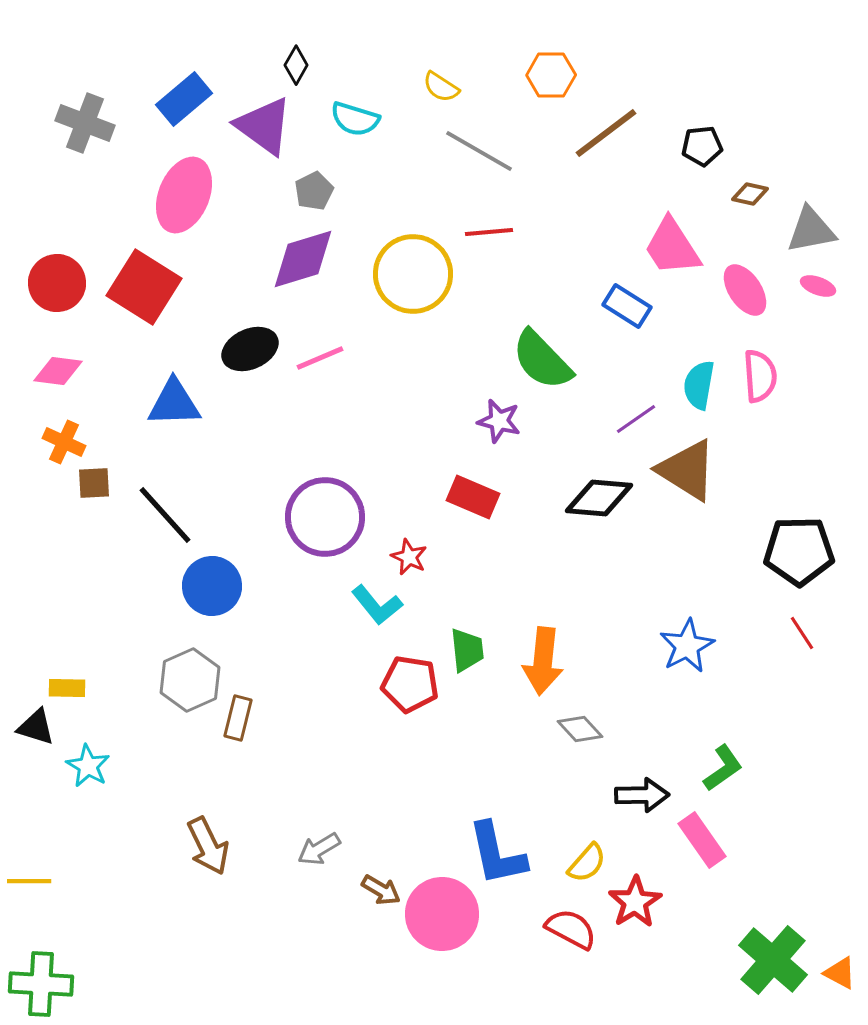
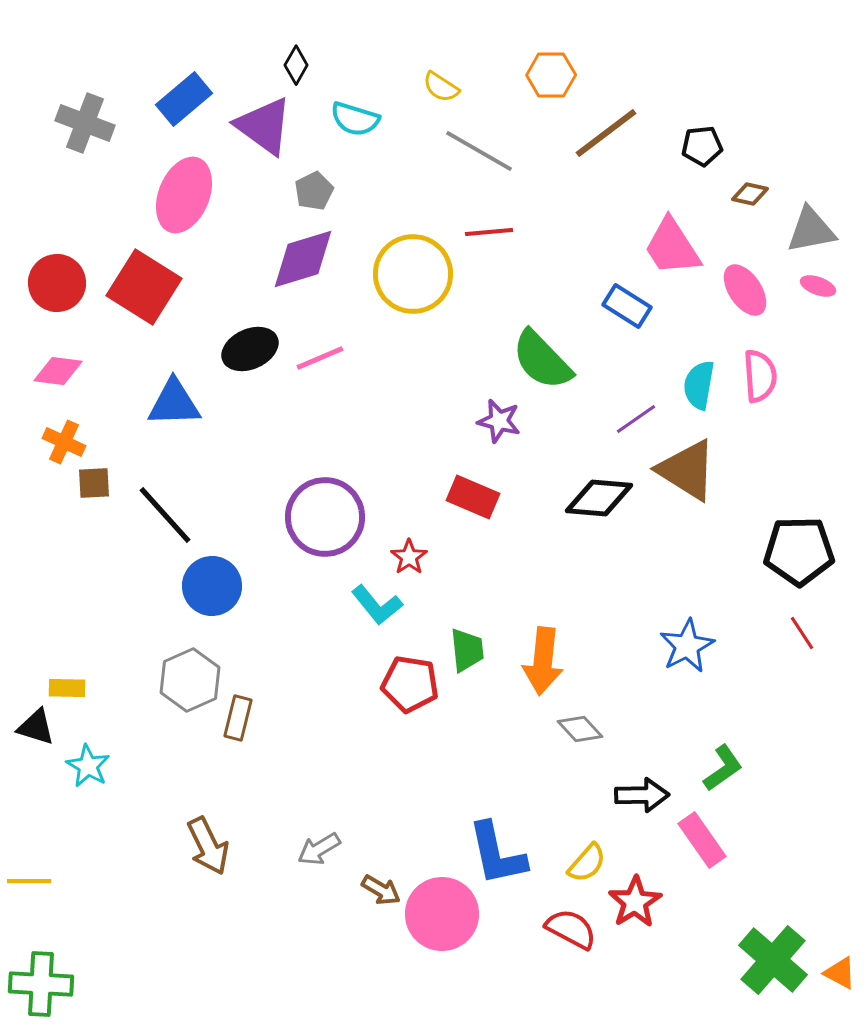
red star at (409, 557): rotated 12 degrees clockwise
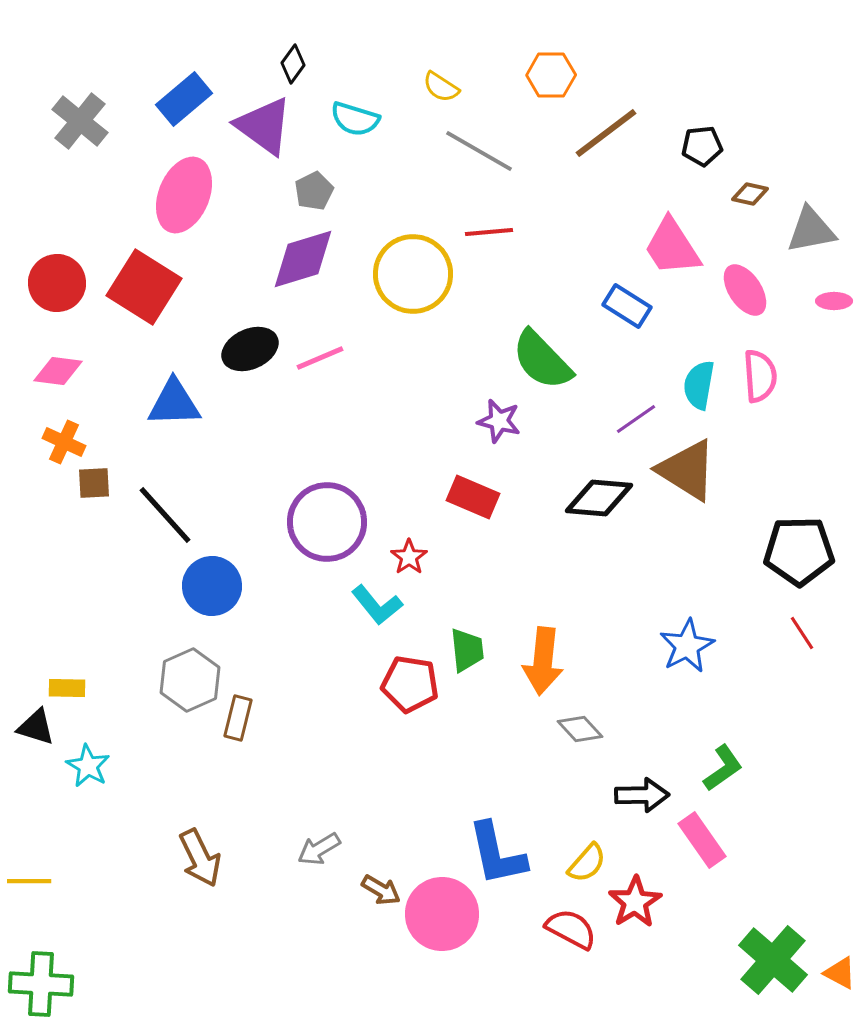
black diamond at (296, 65): moved 3 px left, 1 px up; rotated 6 degrees clockwise
gray cross at (85, 123): moved 5 px left, 2 px up; rotated 18 degrees clockwise
pink ellipse at (818, 286): moved 16 px right, 15 px down; rotated 20 degrees counterclockwise
purple circle at (325, 517): moved 2 px right, 5 px down
brown arrow at (208, 846): moved 8 px left, 12 px down
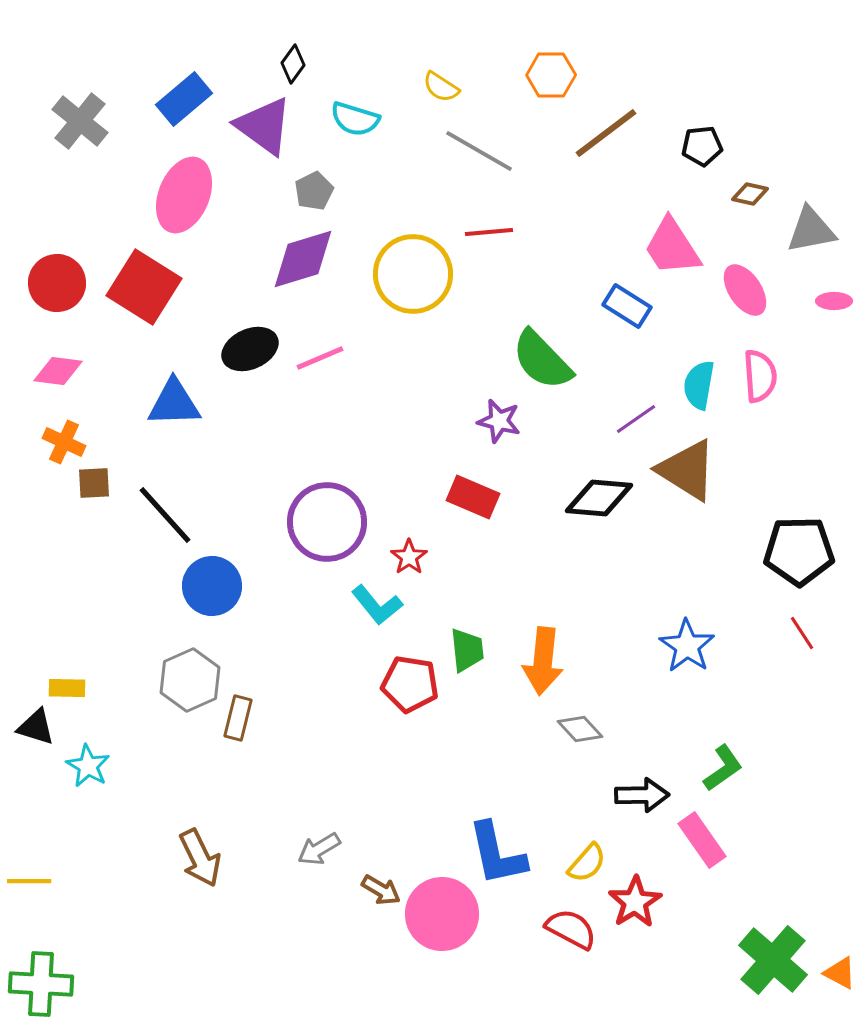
blue star at (687, 646): rotated 10 degrees counterclockwise
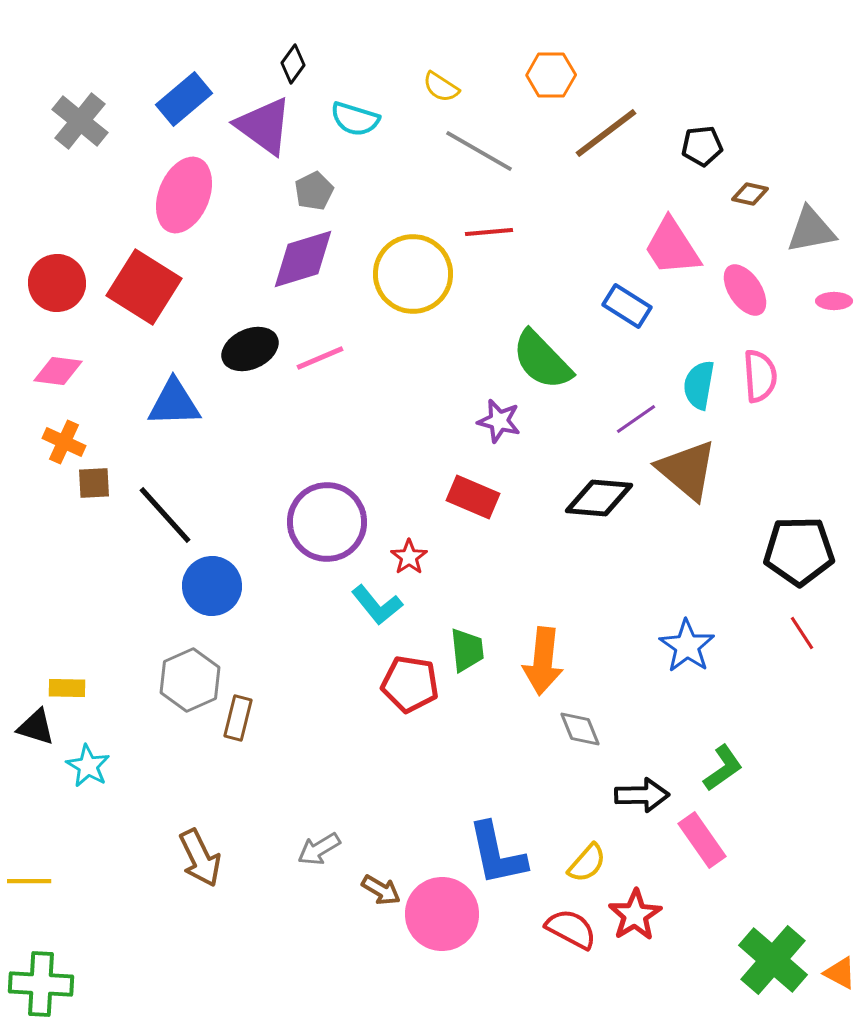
brown triangle at (687, 470): rotated 8 degrees clockwise
gray diamond at (580, 729): rotated 21 degrees clockwise
red star at (635, 902): moved 13 px down
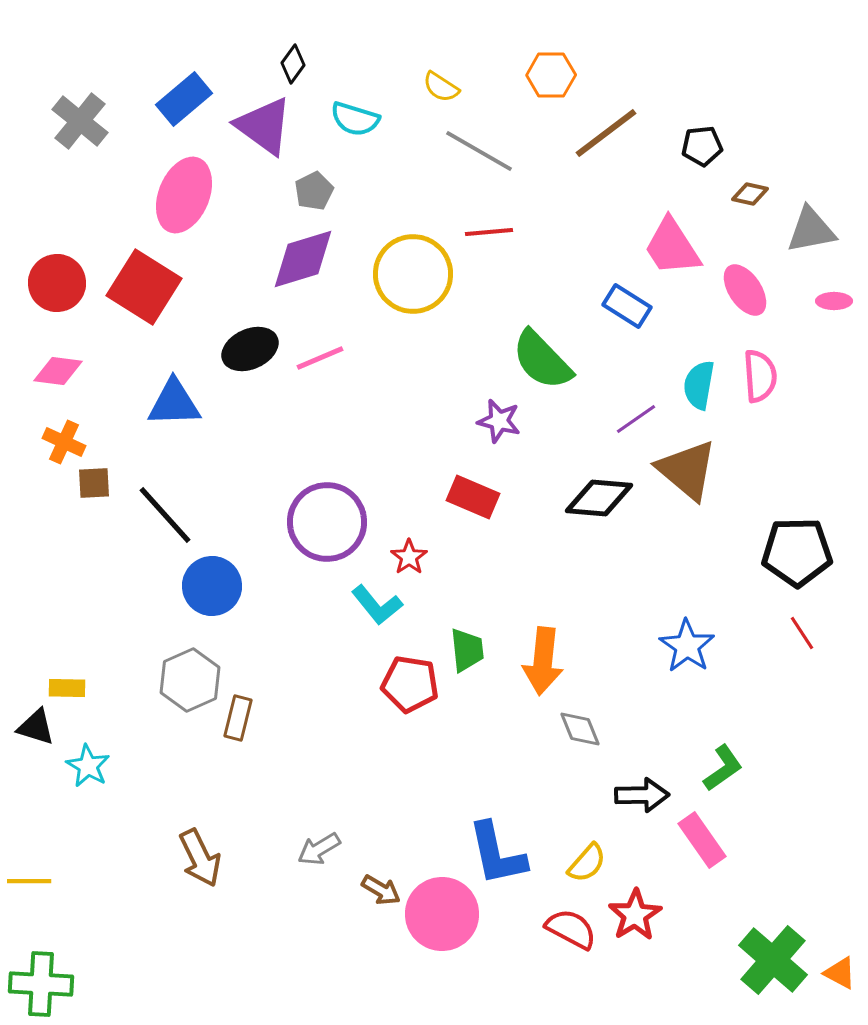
black pentagon at (799, 551): moved 2 px left, 1 px down
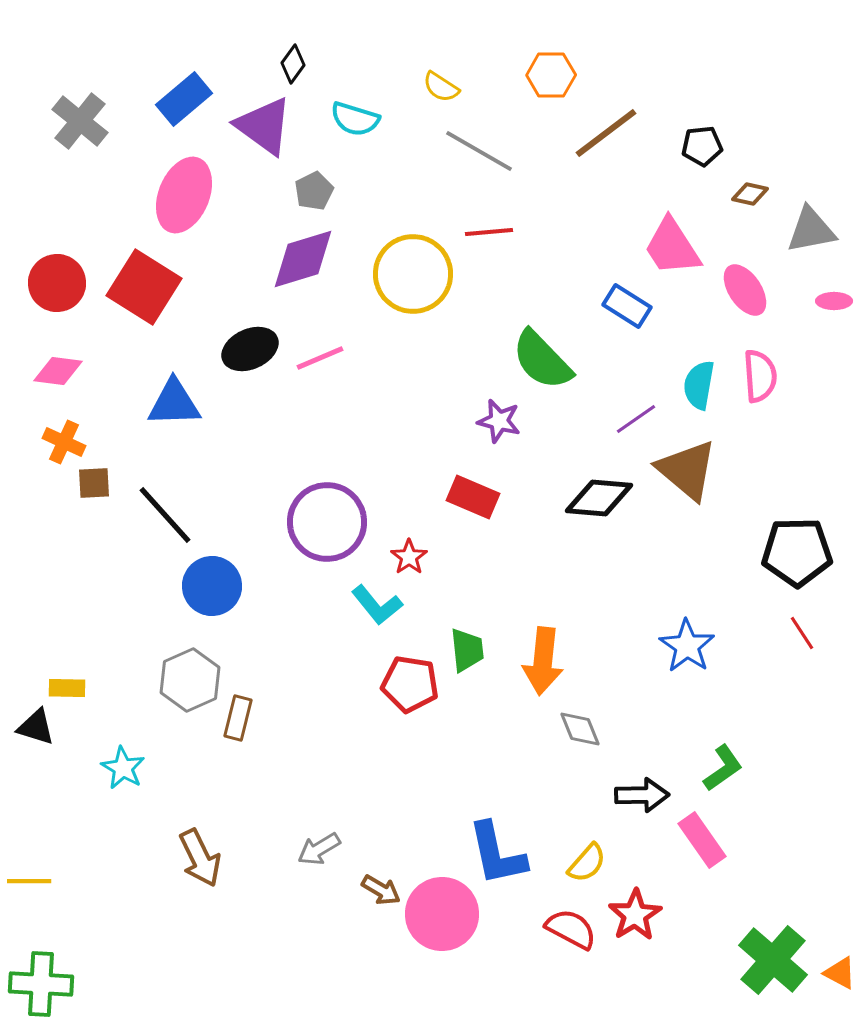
cyan star at (88, 766): moved 35 px right, 2 px down
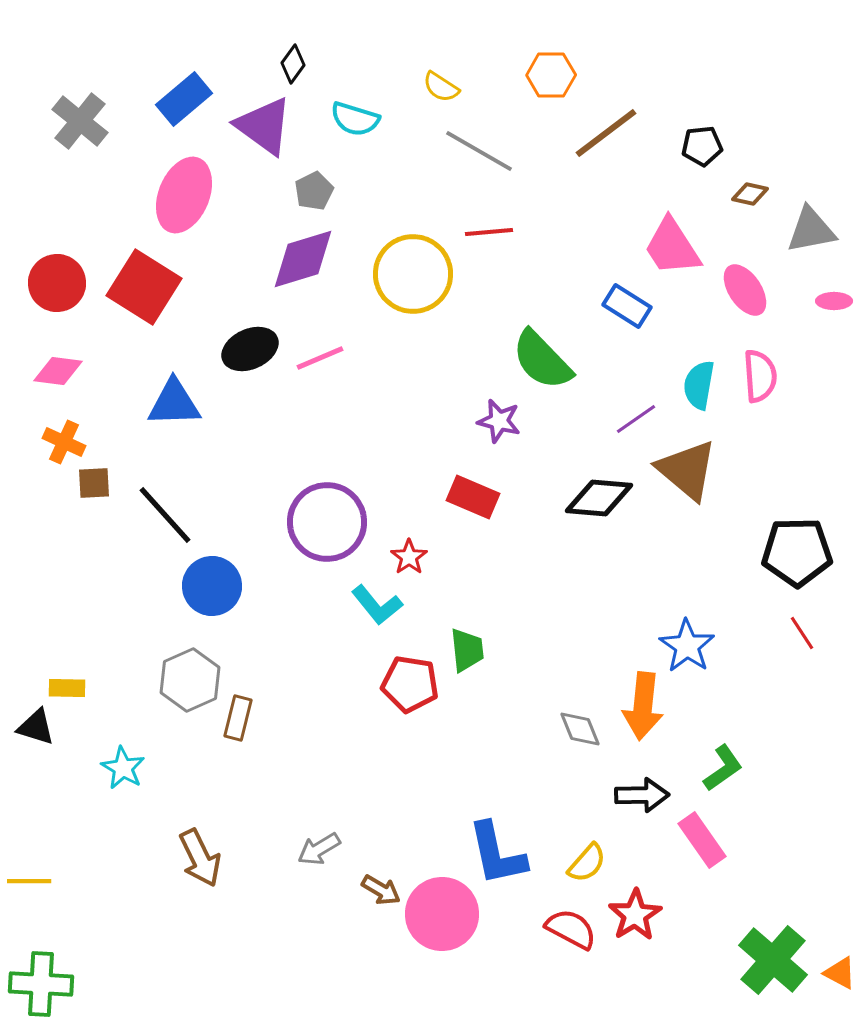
orange arrow at (543, 661): moved 100 px right, 45 px down
